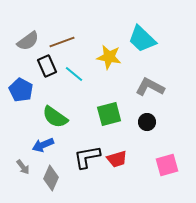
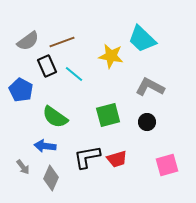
yellow star: moved 2 px right, 1 px up
green square: moved 1 px left, 1 px down
blue arrow: moved 2 px right, 1 px down; rotated 30 degrees clockwise
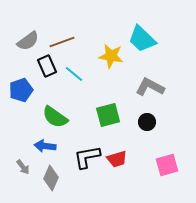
blue pentagon: rotated 25 degrees clockwise
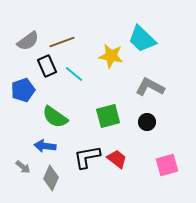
blue pentagon: moved 2 px right
green square: moved 1 px down
red trapezoid: rotated 125 degrees counterclockwise
gray arrow: rotated 14 degrees counterclockwise
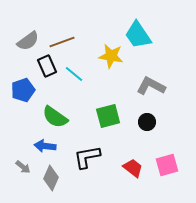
cyan trapezoid: moved 4 px left, 4 px up; rotated 12 degrees clockwise
gray L-shape: moved 1 px right, 1 px up
red trapezoid: moved 16 px right, 9 px down
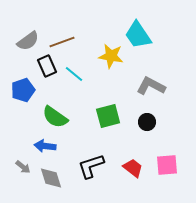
black L-shape: moved 4 px right, 9 px down; rotated 8 degrees counterclockwise
pink square: rotated 10 degrees clockwise
gray diamond: rotated 40 degrees counterclockwise
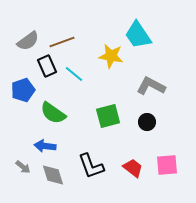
green semicircle: moved 2 px left, 4 px up
black L-shape: rotated 92 degrees counterclockwise
gray diamond: moved 2 px right, 3 px up
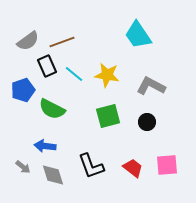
yellow star: moved 4 px left, 19 px down
green semicircle: moved 1 px left, 4 px up; rotated 8 degrees counterclockwise
